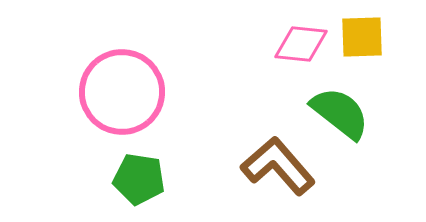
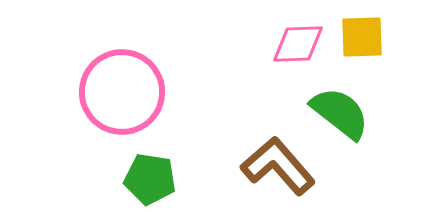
pink diamond: moved 3 px left; rotated 8 degrees counterclockwise
green pentagon: moved 11 px right
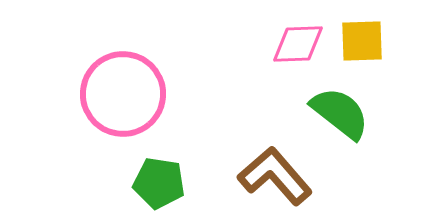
yellow square: moved 4 px down
pink circle: moved 1 px right, 2 px down
brown L-shape: moved 3 px left, 10 px down
green pentagon: moved 9 px right, 4 px down
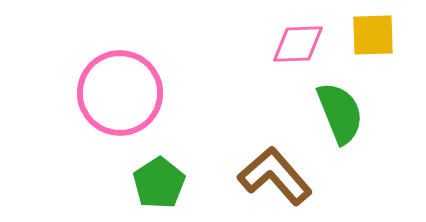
yellow square: moved 11 px right, 6 px up
pink circle: moved 3 px left, 1 px up
green semicircle: rotated 30 degrees clockwise
green pentagon: rotated 30 degrees clockwise
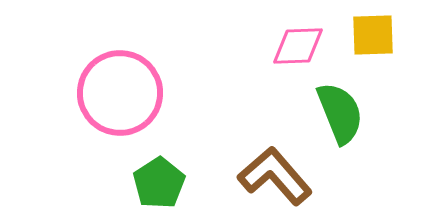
pink diamond: moved 2 px down
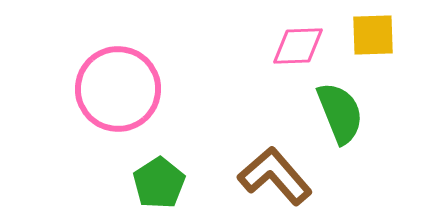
pink circle: moved 2 px left, 4 px up
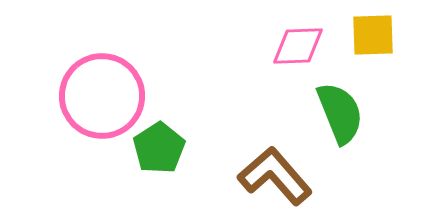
pink circle: moved 16 px left, 7 px down
green pentagon: moved 35 px up
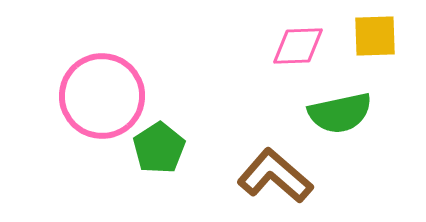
yellow square: moved 2 px right, 1 px down
green semicircle: rotated 100 degrees clockwise
brown L-shape: rotated 8 degrees counterclockwise
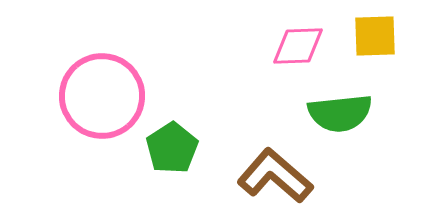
green semicircle: rotated 6 degrees clockwise
green pentagon: moved 13 px right
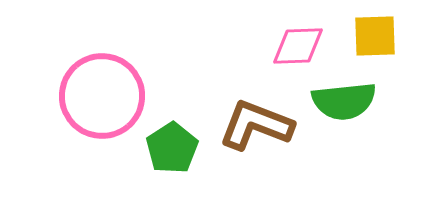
green semicircle: moved 4 px right, 12 px up
brown L-shape: moved 19 px left, 51 px up; rotated 20 degrees counterclockwise
